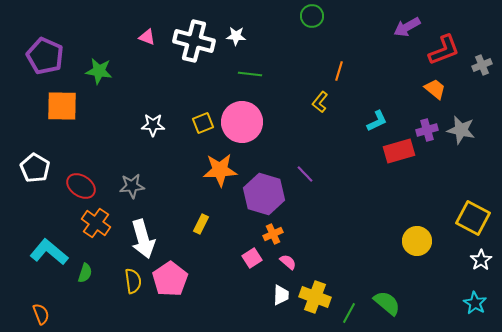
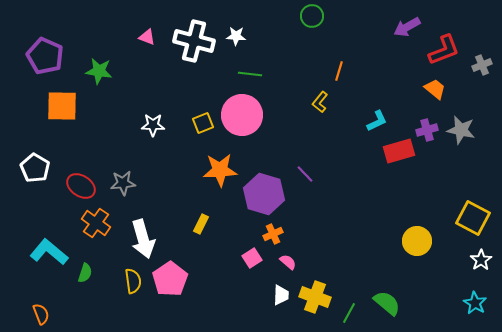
pink circle at (242, 122): moved 7 px up
gray star at (132, 186): moved 9 px left, 3 px up
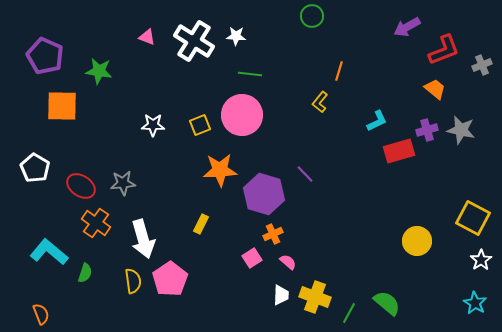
white cross at (194, 41): rotated 18 degrees clockwise
yellow square at (203, 123): moved 3 px left, 2 px down
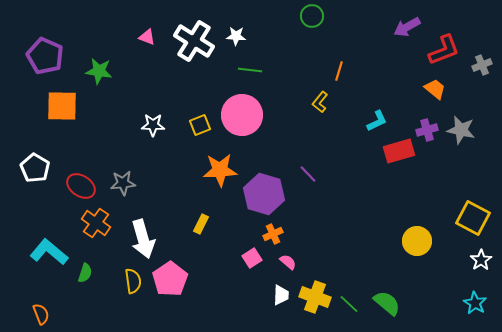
green line at (250, 74): moved 4 px up
purple line at (305, 174): moved 3 px right
green line at (349, 313): moved 9 px up; rotated 75 degrees counterclockwise
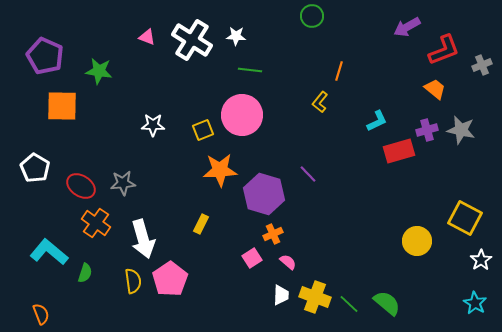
white cross at (194, 41): moved 2 px left, 1 px up
yellow square at (200, 125): moved 3 px right, 5 px down
yellow square at (473, 218): moved 8 px left
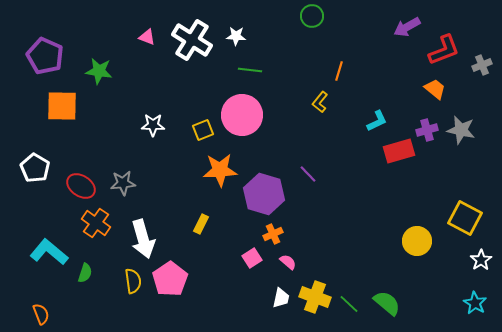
white trapezoid at (281, 295): moved 3 px down; rotated 10 degrees clockwise
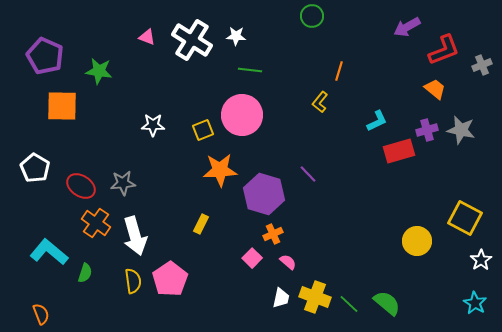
white arrow at (143, 239): moved 8 px left, 3 px up
pink square at (252, 258): rotated 12 degrees counterclockwise
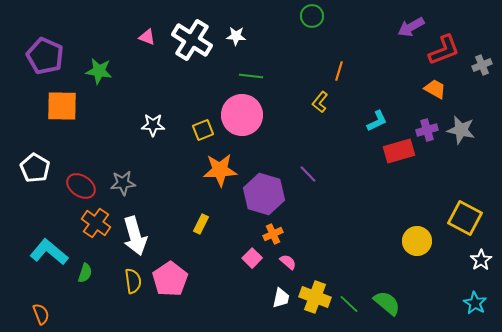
purple arrow at (407, 27): moved 4 px right
green line at (250, 70): moved 1 px right, 6 px down
orange trapezoid at (435, 89): rotated 10 degrees counterclockwise
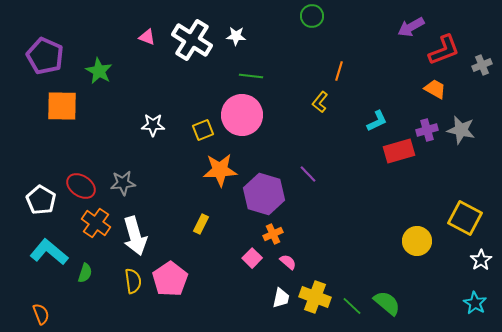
green star at (99, 71): rotated 20 degrees clockwise
white pentagon at (35, 168): moved 6 px right, 32 px down
green line at (349, 304): moved 3 px right, 2 px down
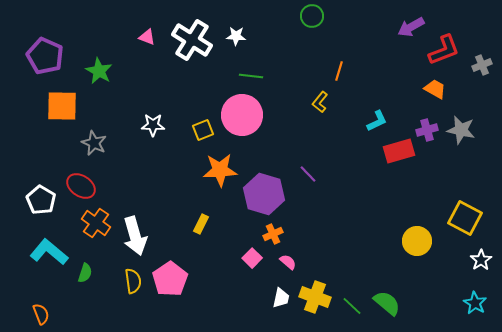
gray star at (123, 183): moved 29 px left, 40 px up; rotated 30 degrees clockwise
